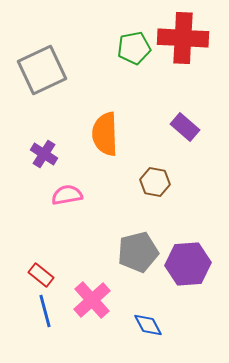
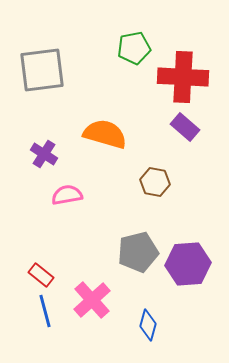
red cross: moved 39 px down
gray square: rotated 18 degrees clockwise
orange semicircle: rotated 108 degrees clockwise
blue diamond: rotated 44 degrees clockwise
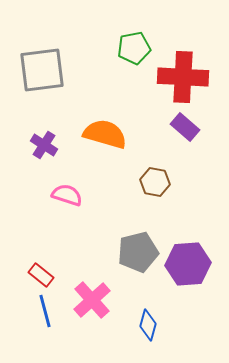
purple cross: moved 9 px up
pink semicircle: rotated 28 degrees clockwise
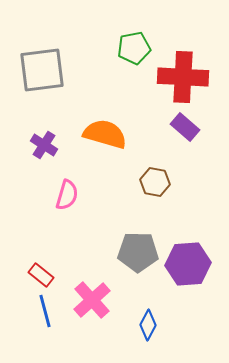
pink semicircle: rotated 88 degrees clockwise
gray pentagon: rotated 15 degrees clockwise
blue diamond: rotated 12 degrees clockwise
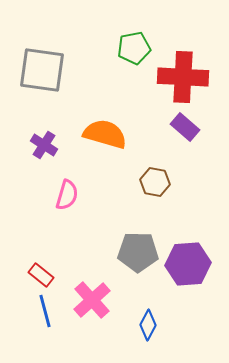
gray square: rotated 15 degrees clockwise
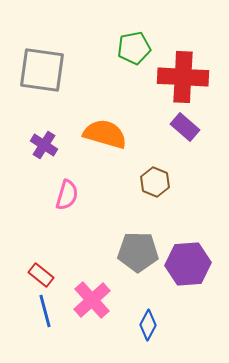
brown hexagon: rotated 12 degrees clockwise
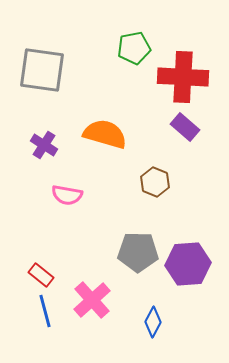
pink semicircle: rotated 84 degrees clockwise
blue diamond: moved 5 px right, 3 px up
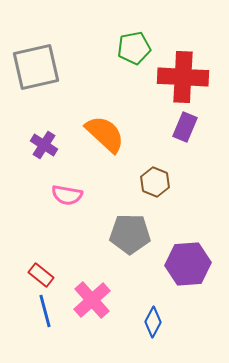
gray square: moved 6 px left, 3 px up; rotated 21 degrees counterclockwise
purple rectangle: rotated 72 degrees clockwise
orange semicircle: rotated 27 degrees clockwise
gray pentagon: moved 8 px left, 18 px up
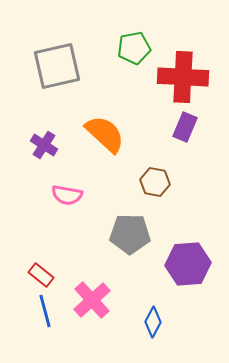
gray square: moved 21 px right, 1 px up
brown hexagon: rotated 12 degrees counterclockwise
